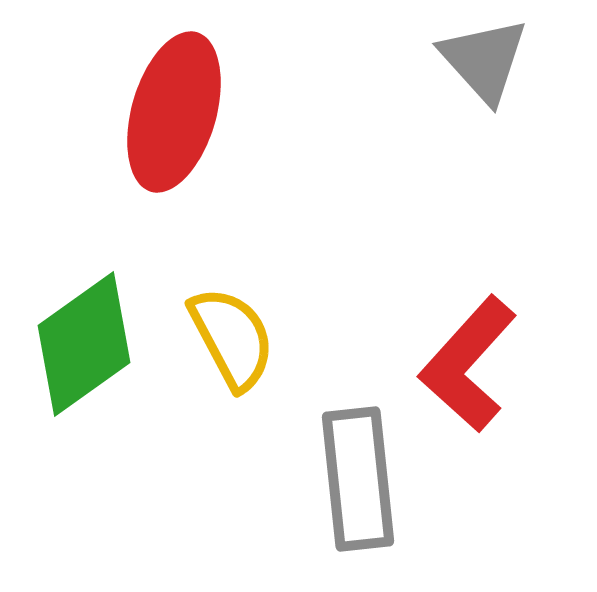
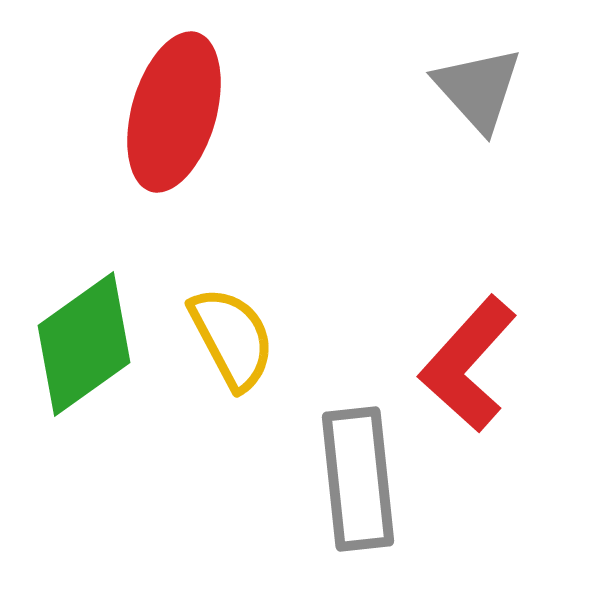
gray triangle: moved 6 px left, 29 px down
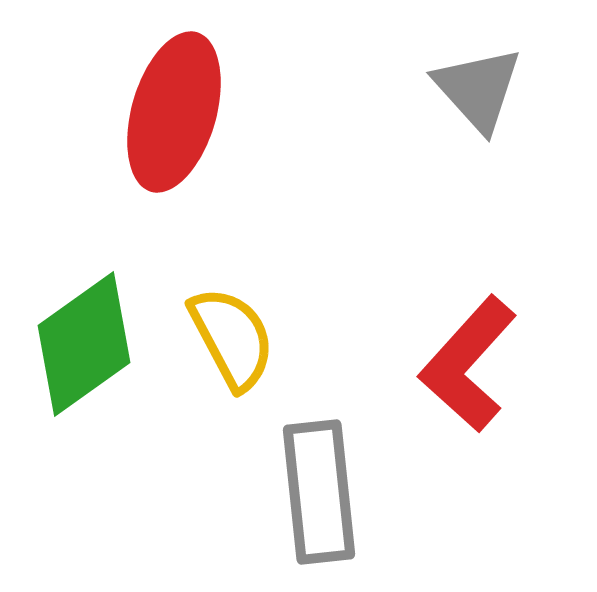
gray rectangle: moved 39 px left, 13 px down
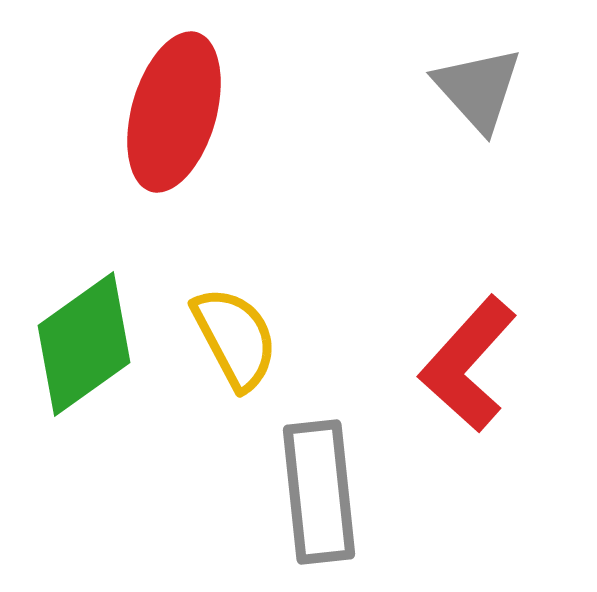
yellow semicircle: moved 3 px right
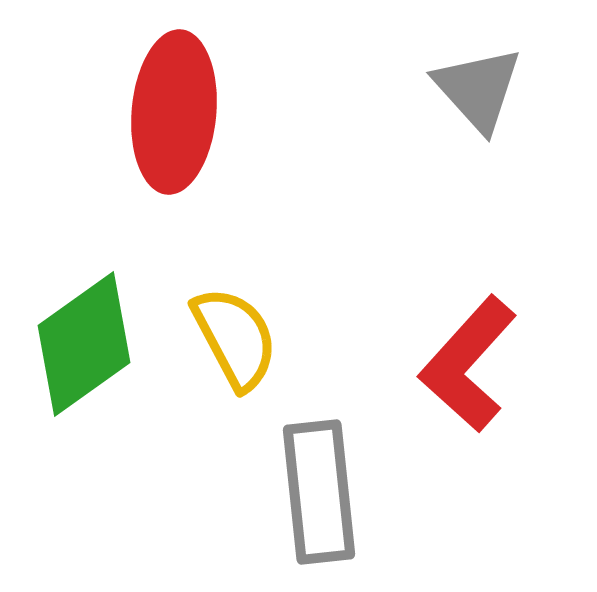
red ellipse: rotated 11 degrees counterclockwise
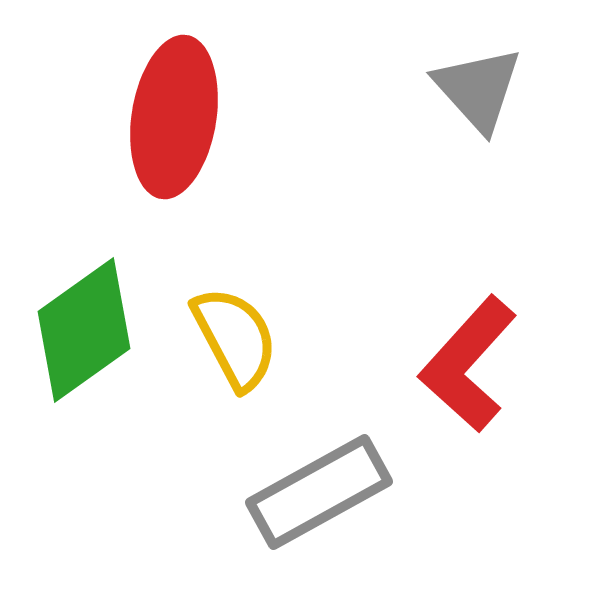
red ellipse: moved 5 px down; rotated 4 degrees clockwise
green diamond: moved 14 px up
gray rectangle: rotated 67 degrees clockwise
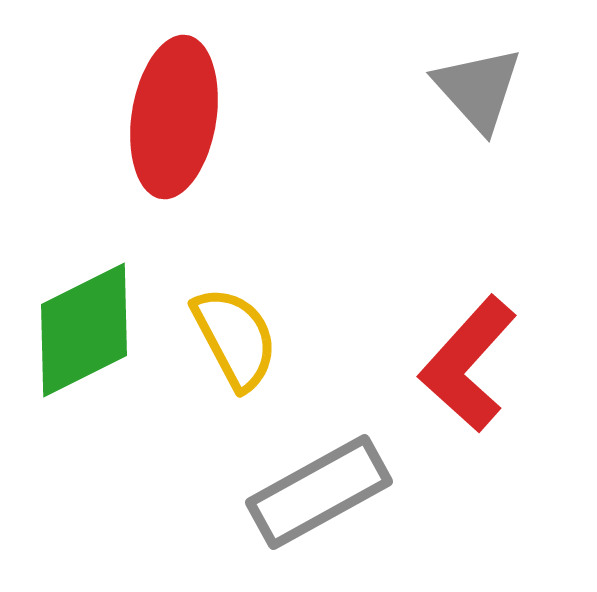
green diamond: rotated 9 degrees clockwise
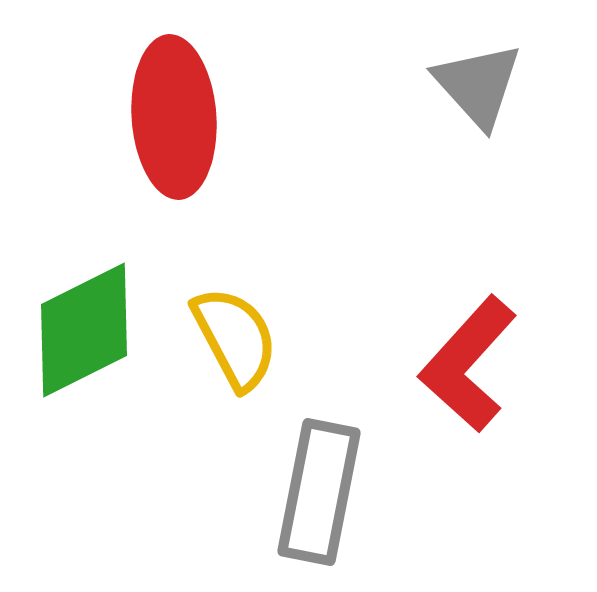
gray triangle: moved 4 px up
red ellipse: rotated 13 degrees counterclockwise
gray rectangle: rotated 50 degrees counterclockwise
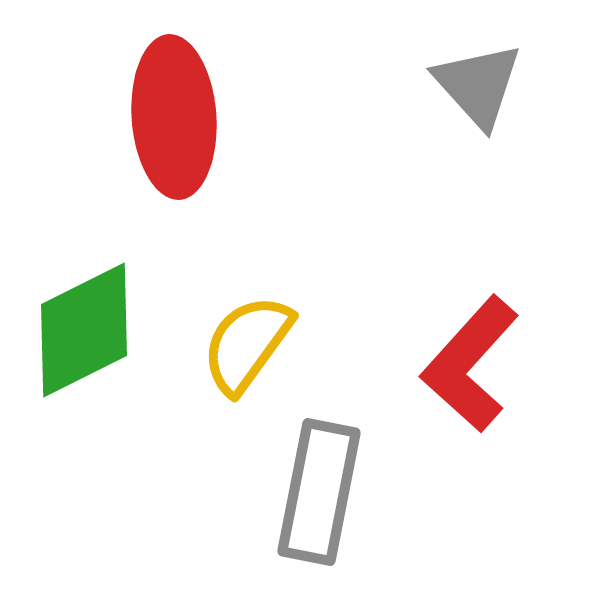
yellow semicircle: moved 12 px right, 6 px down; rotated 116 degrees counterclockwise
red L-shape: moved 2 px right
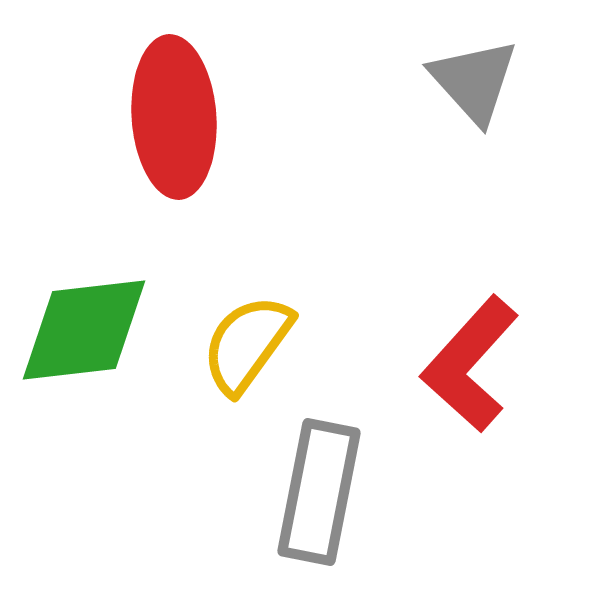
gray triangle: moved 4 px left, 4 px up
green diamond: rotated 20 degrees clockwise
